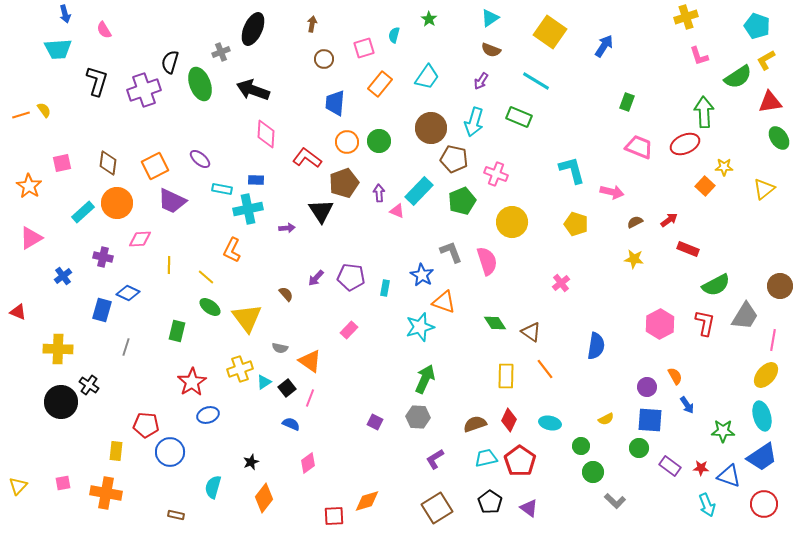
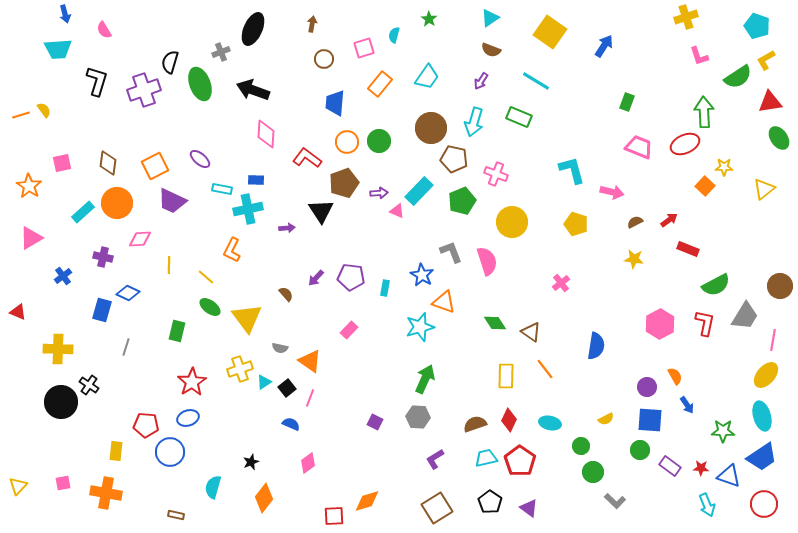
purple arrow at (379, 193): rotated 90 degrees clockwise
blue ellipse at (208, 415): moved 20 px left, 3 px down
green circle at (639, 448): moved 1 px right, 2 px down
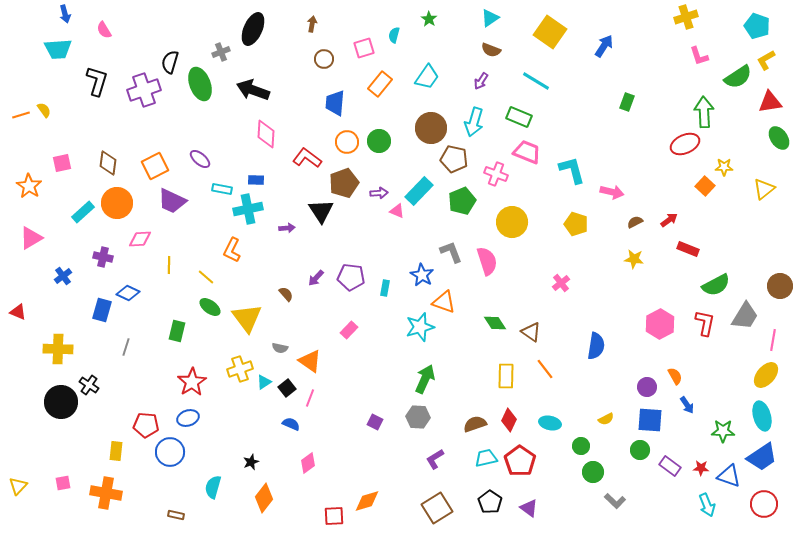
pink trapezoid at (639, 147): moved 112 px left, 5 px down
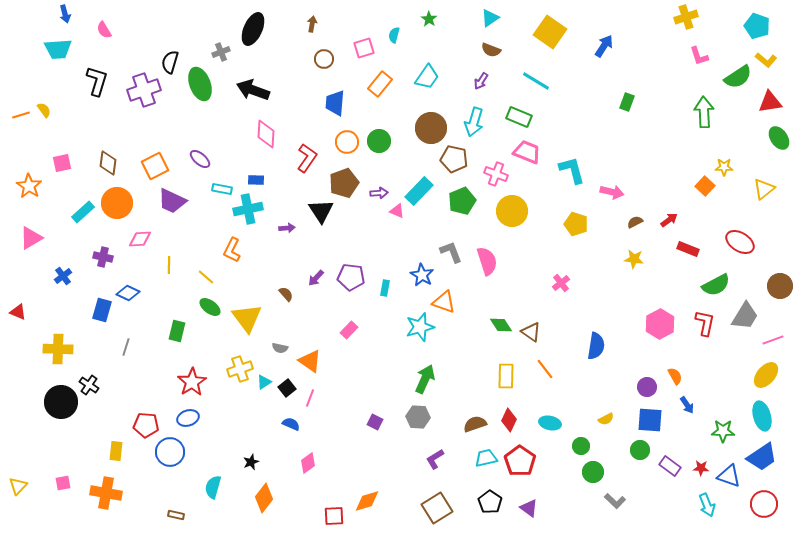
yellow L-shape at (766, 60): rotated 110 degrees counterclockwise
red ellipse at (685, 144): moved 55 px right, 98 px down; rotated 56 degrees clockwise
red L-shape at (307, 158): rotated 88 degrees clockwise
yellow circle at (512, 222): moved 11 px up
green diamond at (495, 323): moved 6 px right, 2 px down
pink line at (773, 340): rotated 60 degrees clockwise
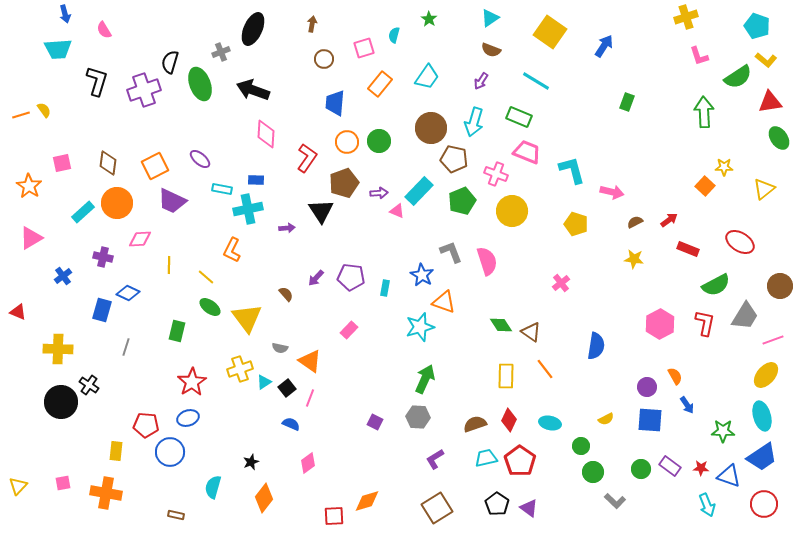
green circle at (640, 450): moved 1 px right, 19 px down
black pentagon at (490, 502): moved 7 px right, 2 px down
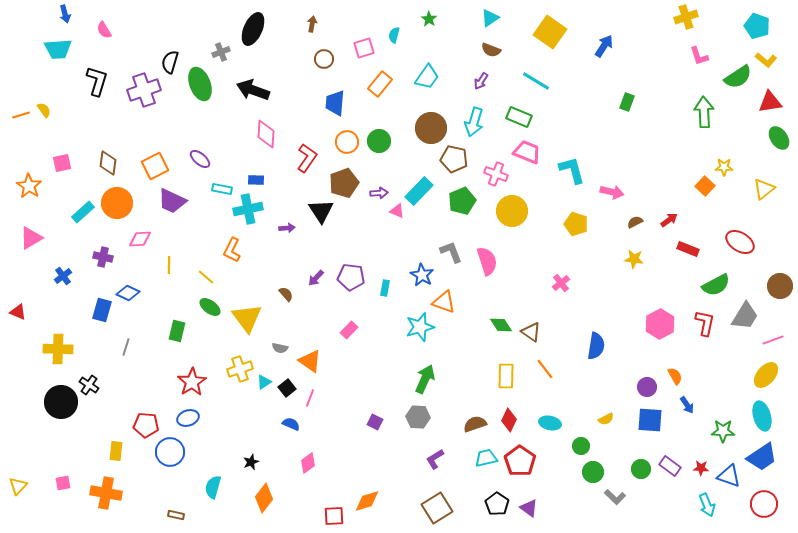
gray L-shape at (615, 501): moved 4 px up
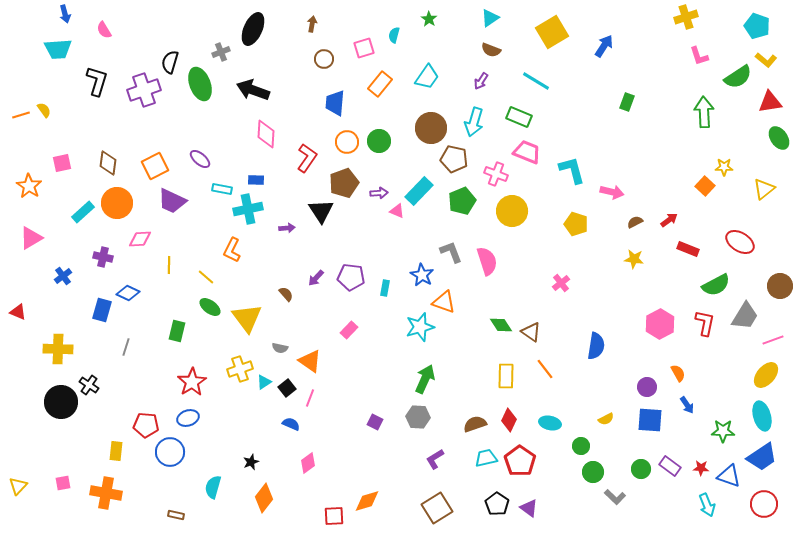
yellow square at (550, 32): moved 2 px right; rotated 24 degrees clockwise
orange semicircle at (675, 376): moved 3 px right, 3 px up
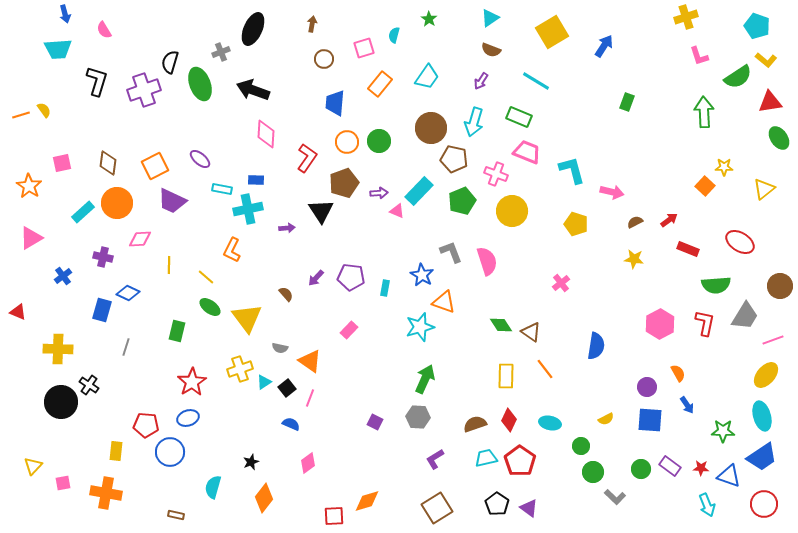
green semicircle at (716, 285): rotated 24 degrees clockwise
yellow triangle at (18, 486): moved 15 px right, 20 px up
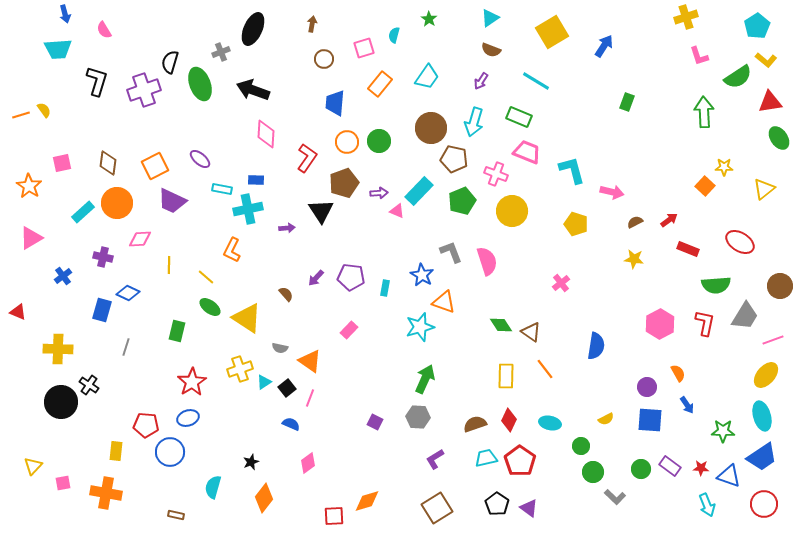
cyan pentagon at (757, 26): rotated 20 degrees clockwise
yellow triangle at (247, 318): rotated 20 degrees counterclockwise
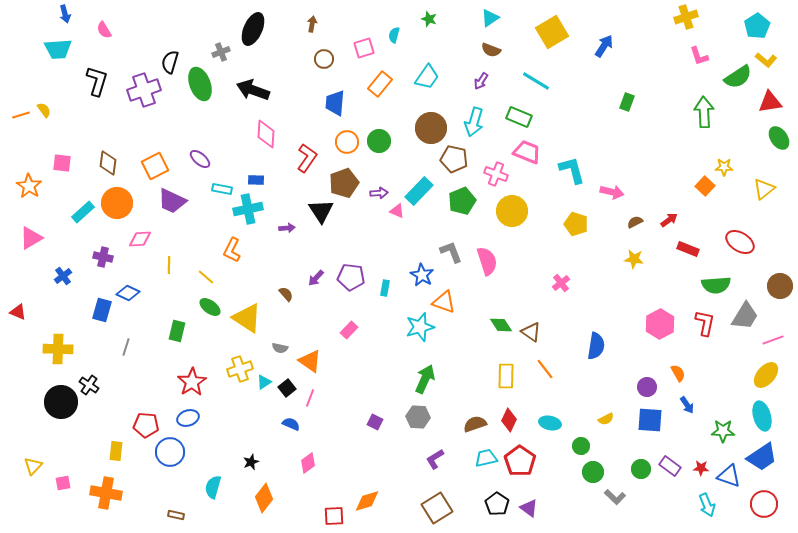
green star at (429, 19): rotated 14 degrees counterclockwise
pink square at (62, 163): rotated 18 degrees clockwise
